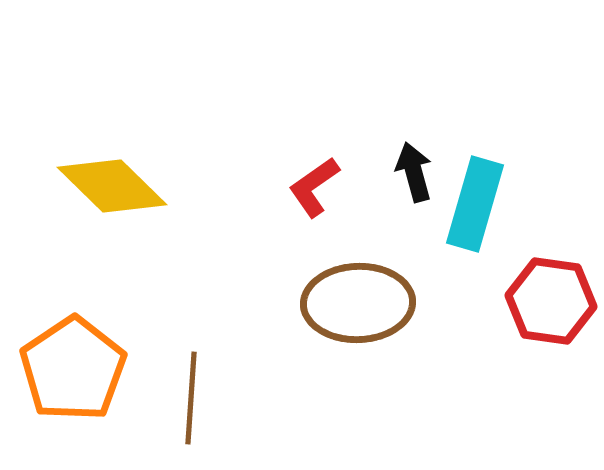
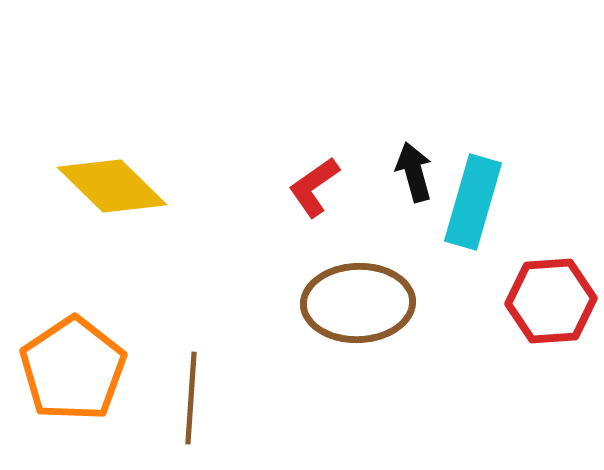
cyan rectangle: moved 2 px left, 2 px up
red hexagon: rotated 12 degrees counterclockwise
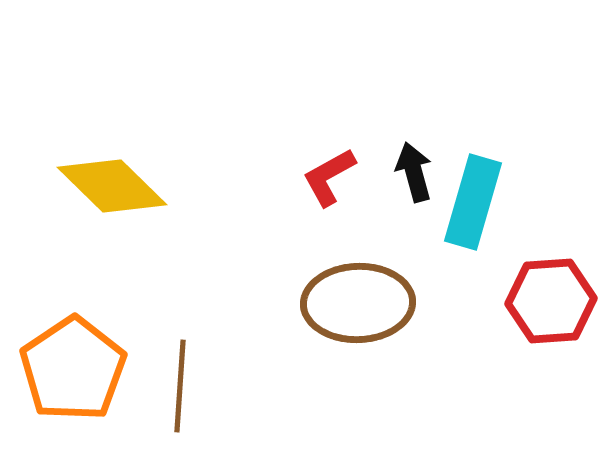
red L-shape: moved 15 px right, 10 px up; rotated 6 degrees clockwise
brown line: moved 11 px left, 12 px up
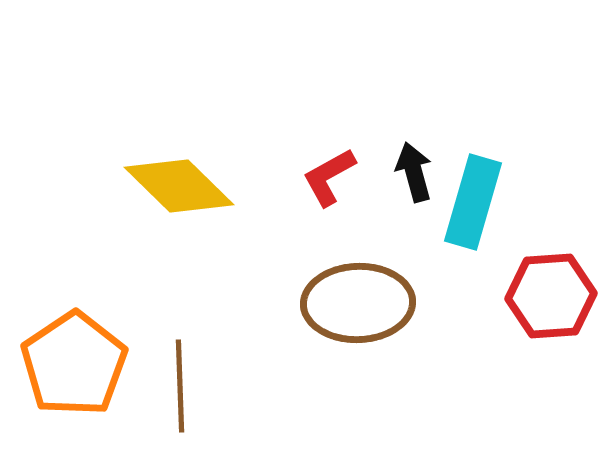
yellow diamond: moved 67 px right
red hexagon: moved 5 px up
orange pentagon: moved 1 px right, 5 px up
brown line: rotated 6 degrees counterclockwise
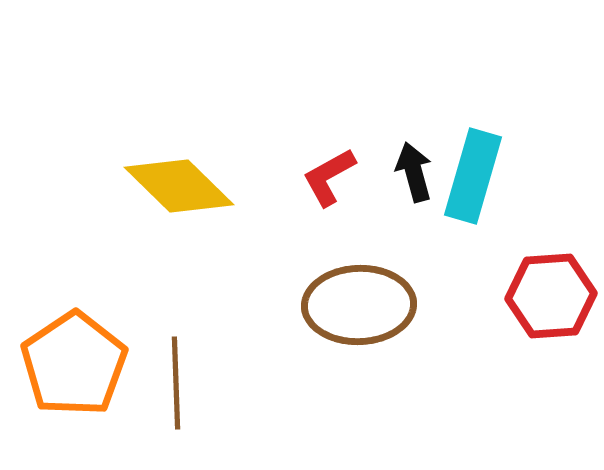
cyan rectangle: moved 26 px up
brown ellipse: moved 1 px right, 2 px down
brown line: moved 4 px left, 3 px up
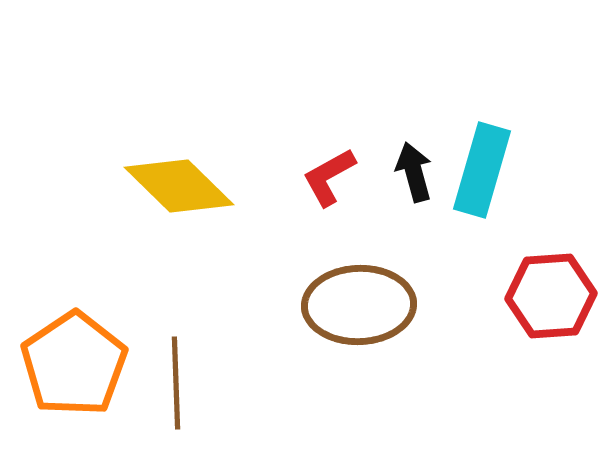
cyan rectangle: moved 9 px right, 6 px up
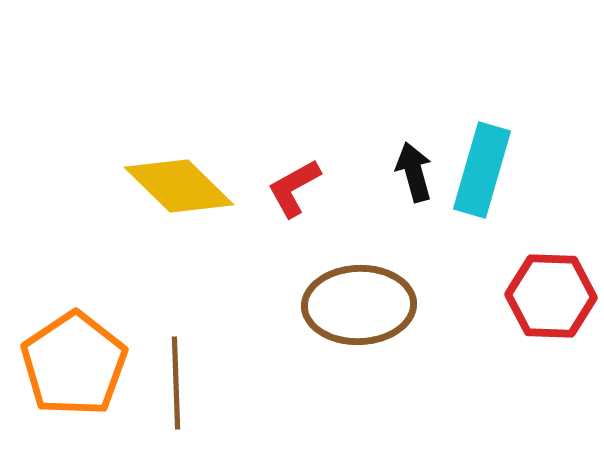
red L-shape: moved 35 px left, 11 px down
red hexagon: rotated 6 degrees clockwise
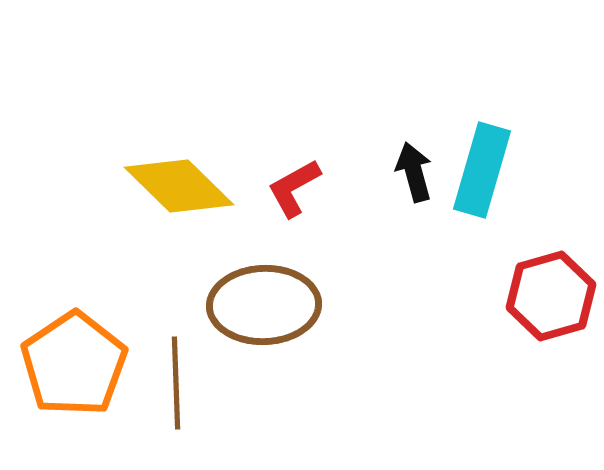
red hexagon: rotated 18 degrees counterclockwise
brown ellipse: moved 95 px left
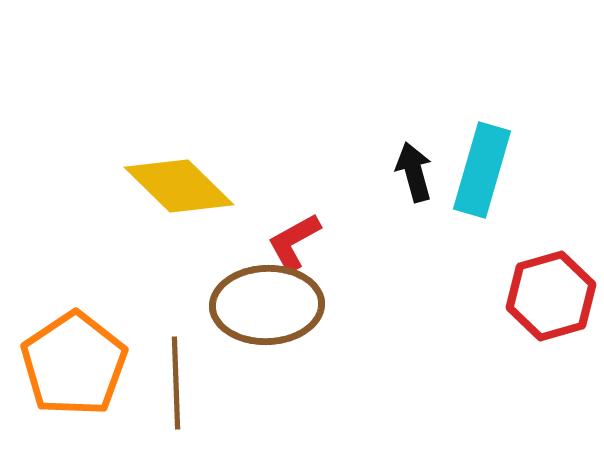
red L-shape: moved 54 px down
brown ellipse: moved 3 px right
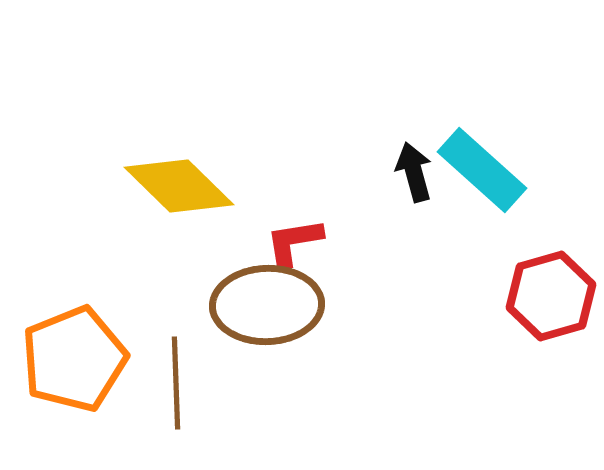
cyan rectangle: rotated 64 degrees counterclockwise
red L-shape: rotated 20 degrees clockwise
orange pentagon: moved 5 px up; rotated 12 degrees clockwise
